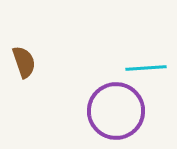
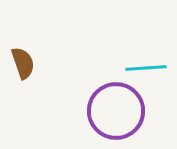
brown semicircle: moved 1 px left, 1 px down
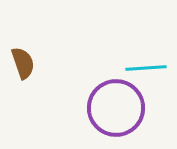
purple circle: moved 3 px up
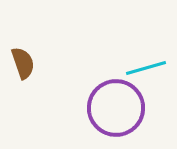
cyan line: rotated 12 degrees counterclockwise
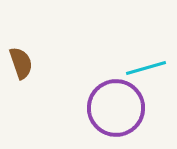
brown semicircle: moved 2 px left
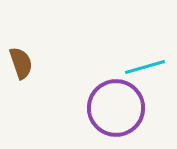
cyan line: moved 1 px left, 1 px up
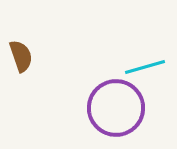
brown semicircle: moved 7 px up
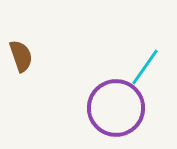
cyan line: rotated 39 degrees counterclockwise
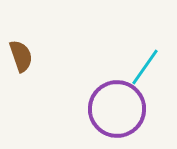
purple circle: moved 1 px right, 1 px down
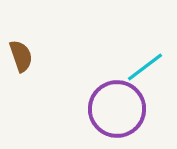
cyan line: rotated 18 degrees clockwise
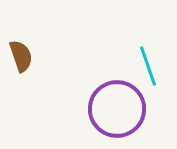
cyan line: moved 3 px right, 1 px up; rotated 72 degrees counterclockwise
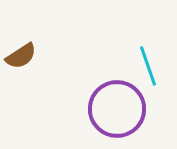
brown semicircle: rotated 76 degrees clockwise
